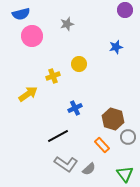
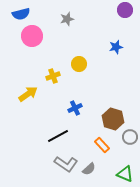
gray star: moved 5 px up
gray circle: moved 2 px right
green triangle: rotated 30 degrees counterclockwise
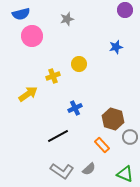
gray L-shape: moved 4 px left, 7 px down
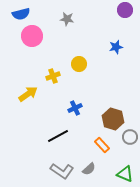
gray star: rotated 24 degrees clockwise
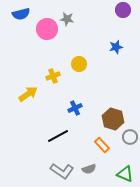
purple circle: moved 2 px left
pink circle: moved 15 px right, 7 px up
gray semicircle: rotated 24 degrees clockwise
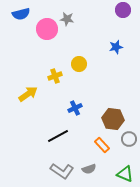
yellow cross: moved 2 px right
brown hexagon: rotated 10 degrees counterclockwise
gray circle: moved 1 px left, 2 px down
